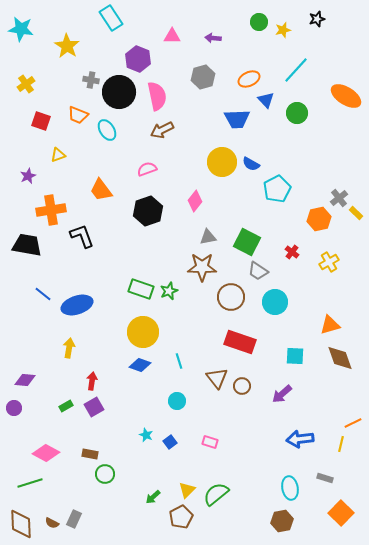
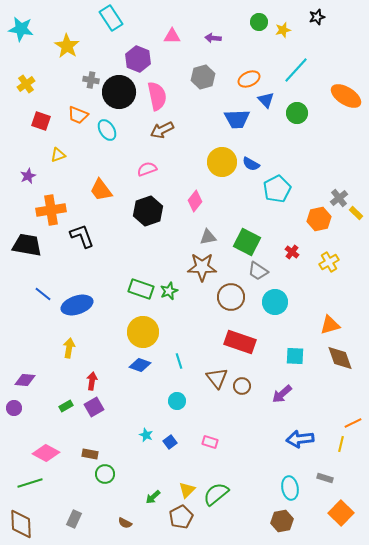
black star at (317, 19): moved 2 px up
brown semicircle at (52, 523): moved 73 px right
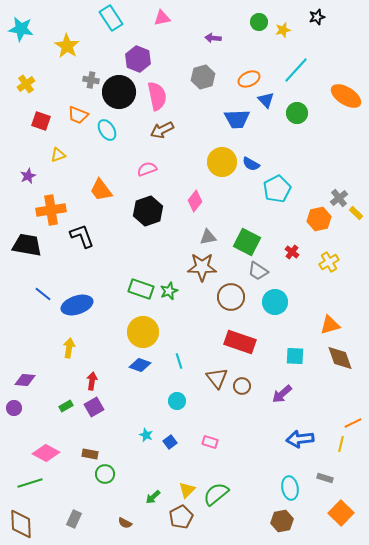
pink triangle at (172, 36): moved 10 px left, 18 px up; rotated 12 degrees counterclockwise
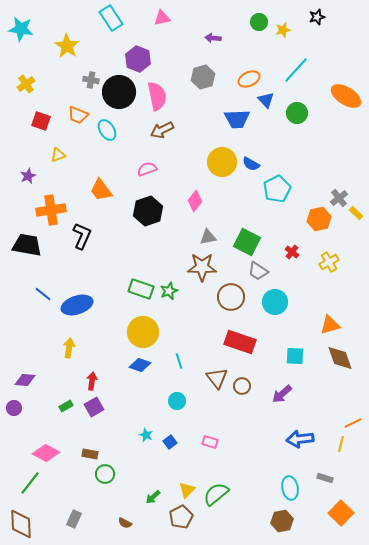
black L-shape at (82, 236): rotated 44 degrees clockwise
green line at (30, 483): rotated 35 degrees counterclockwise
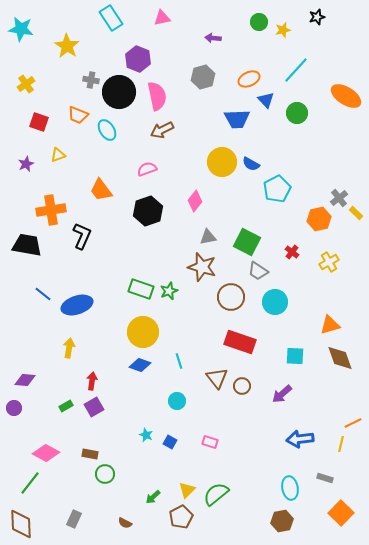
red square at (41, 121): moved 2 px left, 1 px down
purple star at (28, 176): moved 2 px left, 12 px up
brown star at (202, 267): rotated 16 degrees clockwise
blue square at (170, 442): rotated 24 degrees counterclockwise
